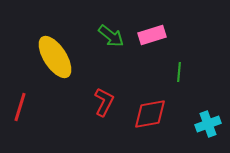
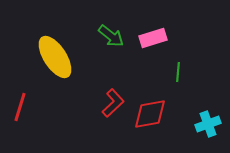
pink rectangle: moved 1 px right, 3 px down
green line: moved 1 px left
red L-shape: moved 9 px right, 1 px down; rotated 20 degrees clockwise
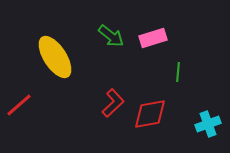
red line: moved 1 px left, 2 px up; rotated 32 degrees clockwise
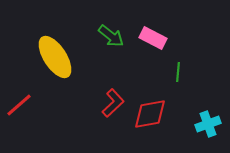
pink rectangle: rotated 44 degrees clockwise
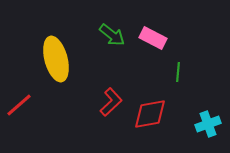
green arrow: moved 1 px right, 1 px up
yellow ellipse: moved 1 px right, 2 px down; rotated 18 degrees clockwise
red L-shape: moved 2 px left, 1 px up
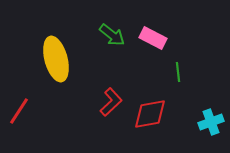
green line: rotated 12 degrees counterclockwise
red line: moved 6 px down; rotated 16 degrees counterclockwise
cyan cross: moved 3 px right, 2 px up
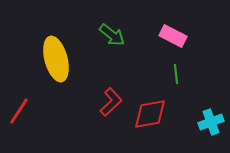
pink rectangle: moved 20 px right, 2 px up
green line: moved 2 px left, 2 px down
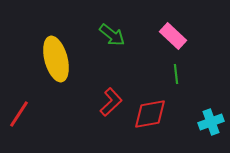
pink rectangle: rotated 16 degrees clockwise
red line: moved 3 px down
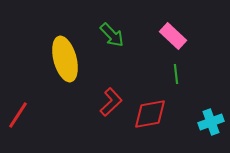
green arrow: rotated 8 degrees clockwise
yellow ellipse: moved 9 px right
red line: moved 1 px left, 1 px down
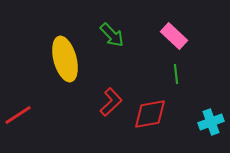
pink rectangle: moved 1 px right
red line: rotated 24 degrees clockwise
